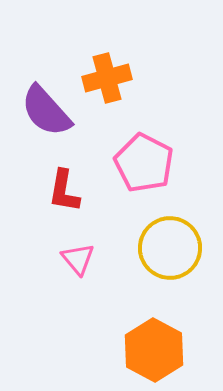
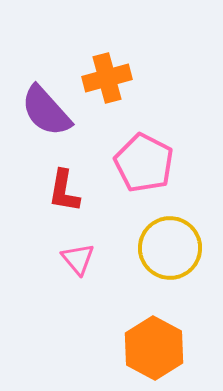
orange hexagon: moved 2 px up
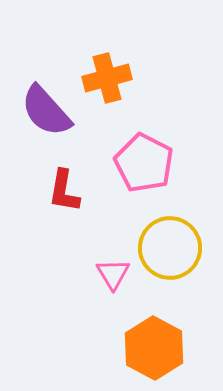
pink triangle: moved 35 px right, 15 px down; rotated 9 degrees clockwise
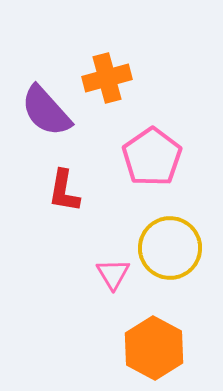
pink pentagon: moved 8 px right, 6 px up; rotated 10 degrees clockwise
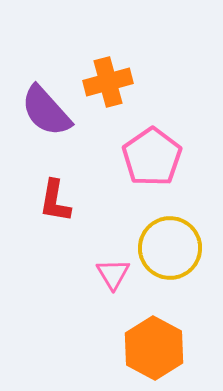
orange cross: moved 1 px right, 4 px down
red L-shape: moved 9 px left, 10 px down
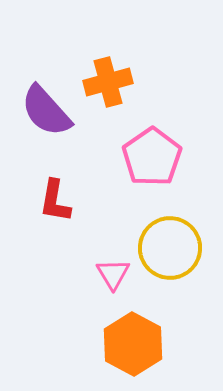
orange hexagon: moved 21 px left, 4 px up
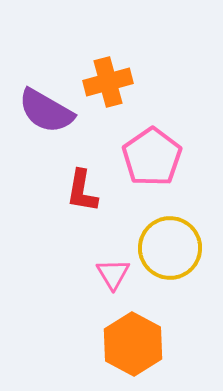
purple semicircle: rotated 18 degrees counterclockwise
red L-shape: moved 27 px right, 10 px up
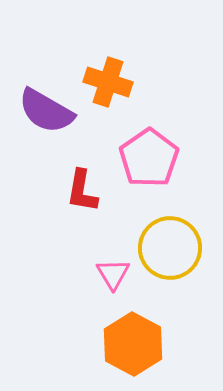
orange cross: rotated 33 degrees clockwise
pink pentagon: moved 3 px left, 1 px down
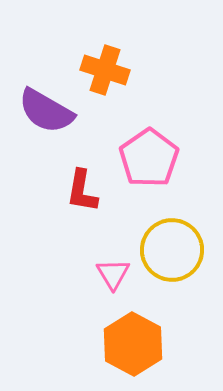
orange cross: moved 3 px left, 12 px up
yellow circle: moved 2 px right, 2 px down
